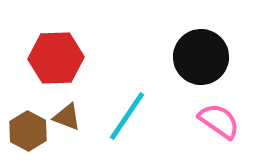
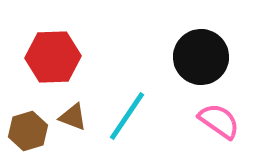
red hexagon: moved 3 px left, 1 px up
brown triangle: moved 6 px right
brown hexagon: rotated 15 degrees clockwise
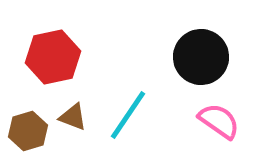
red hexagon: rotated 10 degrees counterclockwise
cyan line: moved 1 px right, 1 px up
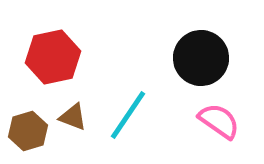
black circle: moved 1 px down
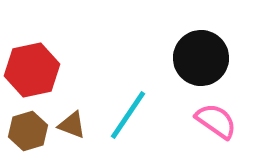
red hexagon: moved 21 px left, 13 px down
brown triangle: moved 1 px left, 8 px down
pink semicircle: moved 3 px left
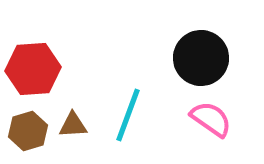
red hexagon: moved 1 px right, 1 px up; rotated 8 degrees clockwise
cyan line: rotated 14 degrees counterclockwise
pink semicircle: moved 5 px left, 2 px up
brown triangle: moved 1 px right; rotated 24 degrees counterclockwise
